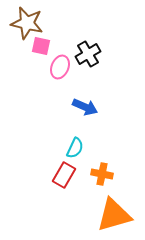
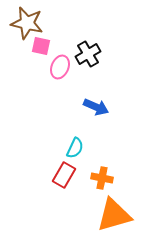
blue arrow: moved 11 px right
orange cross: moved 4 px down
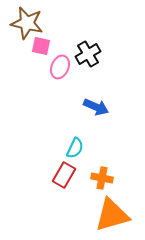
orange triangle: moved 2 px left
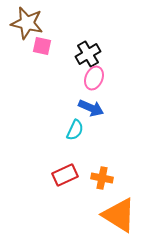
pink square: moved 1 px right
pink ellipse: moved 34 px right, 11 px down
blue arrow: moved 5 px left, 1 px down
cyan semicircle: moved 18 px up
red rectangle: moved 1 px right; rotated 35 degrees clockwise
orange triangle: moved 7 px right; rotated 48 degrees clockwise
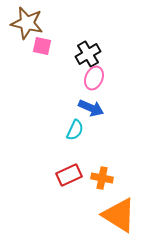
red rectangle: moved 4 px right
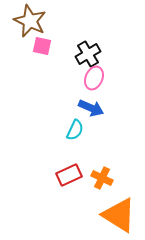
brown star: moved 3 px right, 2 px up; rotated 12 degrees clockwise
orange cross: rotated 15 degrees clockwise
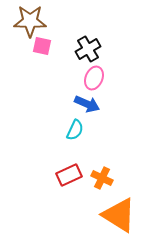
brown star: rotated 24 degrees counterclockwise
black cross: moved 5 px up
blue arrow: moved 4 px left, 4 px up
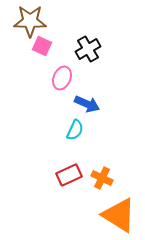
pink square: rotated 12 degrees clockwise
pink ellipse: moved 32 px left
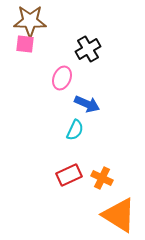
pink square: moved 17 px left, 2 px up; rotated 18 degrees counterclockwise
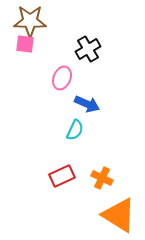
red rectangle: moved 7 px left, 1 px down
